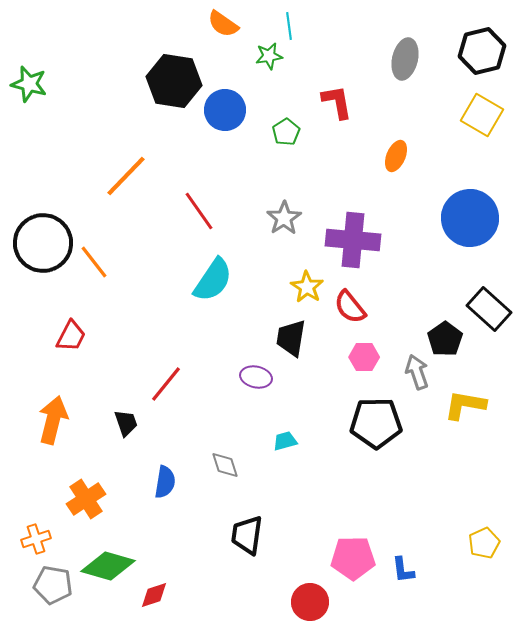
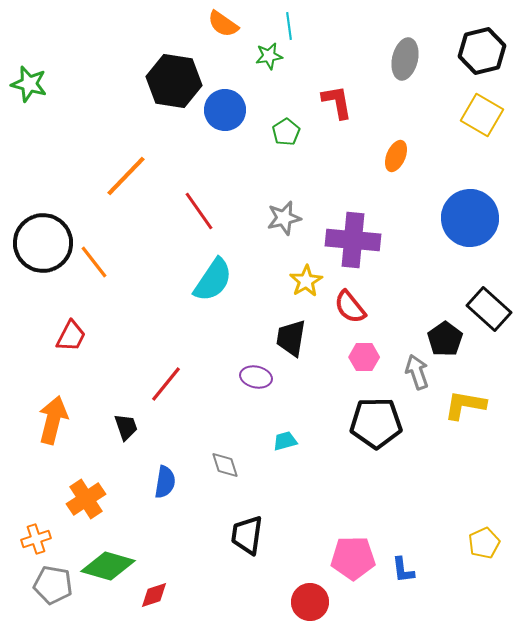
gray star at (284, 218): rotated 20 degrees clockwise
yellow star at (307, 287): moved 1 px left, 6 px up; rotated 8 degrees clockwise
black trapezoid at (126, 423): moved 4 px down
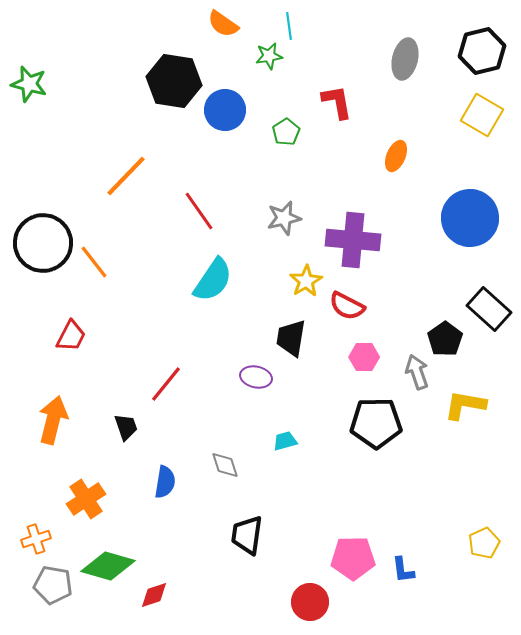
red semicircle at (350, 307): moved 3 px left, 1 px up; rotated 24 degrees counterclockwise
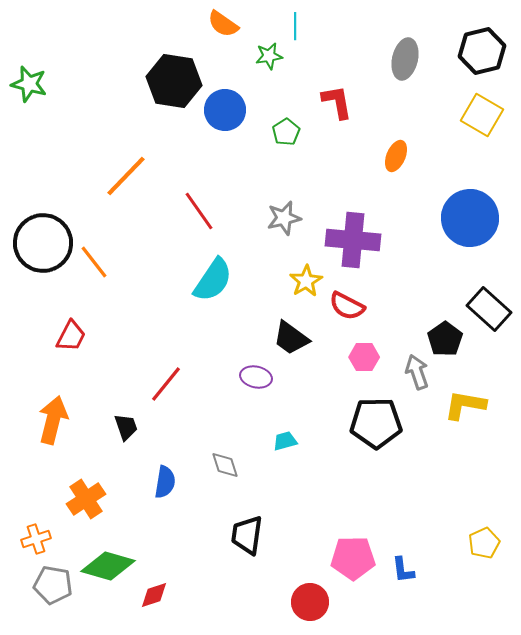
cyan line at (289, 26): moved 6 px right; rotated 8 degrees clockwise
black trapezoid at (291, 338): rotated 63 degrees counterclockwise
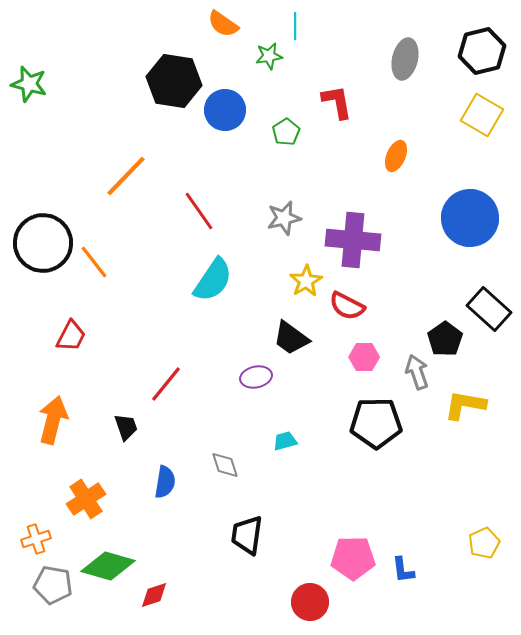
purple ellipse at (256, 377): rotated 24 degrees counterclockwise
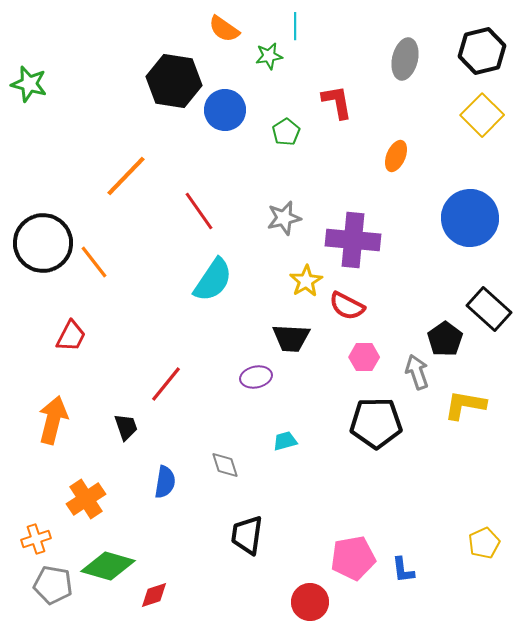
orange semicircle at (223, 24): moved 1 px right, 5 px down
yellow square at (482, 115): rotated 15 degrees clockwise
black trapezoid at (291, 338): rotated 33 degrees counterclockwise
pink pentagon at (353, 558): rotated 9 degrees counterclockwise
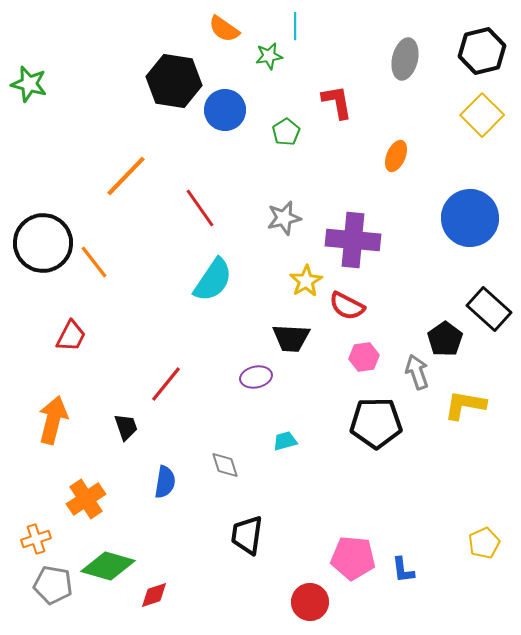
red line at (199, 211): moved 1 px right, 3 px up
pink hexagon at (364, 357): rotated 8 degrees counterclockwise
pink pentagon at (353, 558): rotated 15 degrees clockwise
